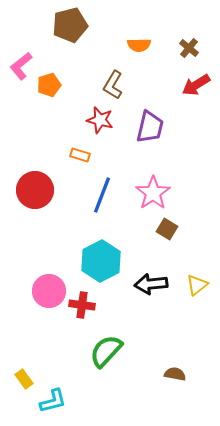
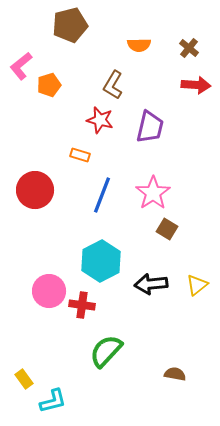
red arrow: rotated 144 degrees counterclockwise
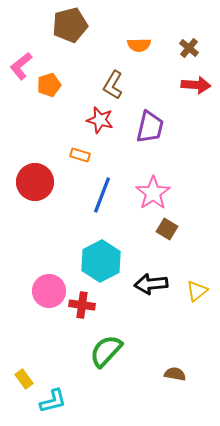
red circle: moved 8 px up
yellow triangle: moved 6 px down
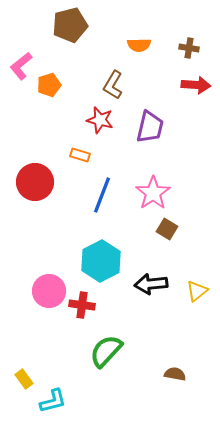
brown cross: rotated 30 degrees counterclockwise
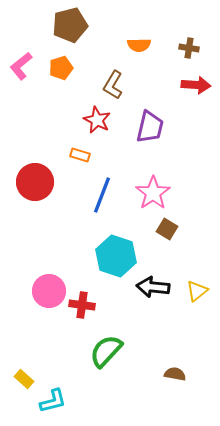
orange pentagon: moved 12 px right, 17 px up
red star: moved 3 px left; rotated 12 degrees clockwise
cyan hexagon: moved 15 px right, 5 px up; rotated 15 degrees counterclockwise
black arrow: moved 2 px right, 3 px down; rotated 12 degrees clockwise
yellow rectangle: rotated 12 degrees counterclockwise
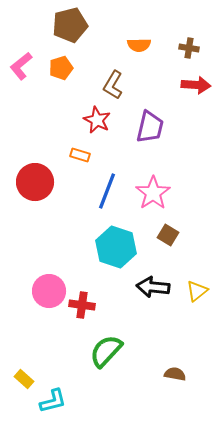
blue line: moved 5 px right, 4 px up
brown square: moved 1 px right, 6 px down
cyan hexagon: moved 9 px up
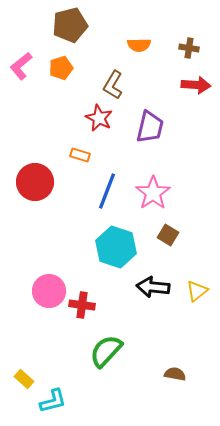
red star: moved 2 px right, 2 px up
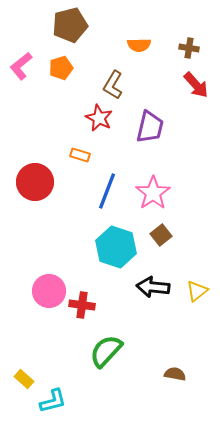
red arrow: rotated 44 degrees clockwise
brown square: moved 7 px left; rotated 20 degrees clockwise
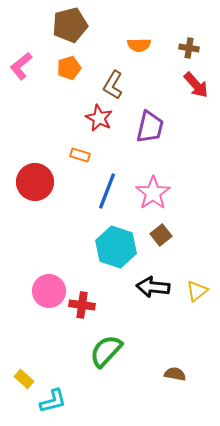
orange pentagon: moved 8 px right
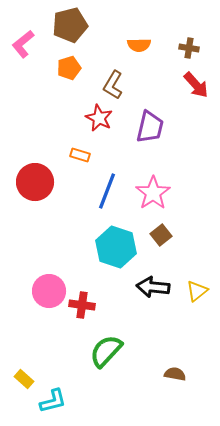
pink L-shape: moved 2 px right, 22 px up
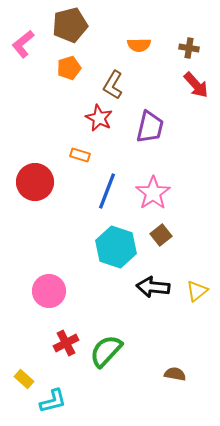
red cross: moved 16 px left, 38 px down; rotated 35 degrees counterclockwise
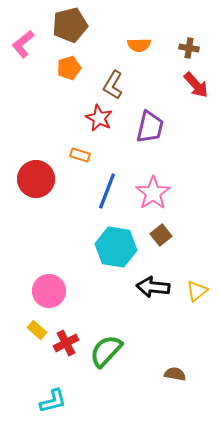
red circle: moved 1 px right, 3 px up
cyan hexagon: rotated 9 degrees counterclockwise
yellow rectangle: moved 13 px right, 49 px up
